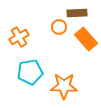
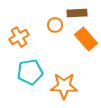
orange circle: moved 4 px left, 2 px up
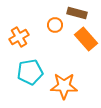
brown rectangle: rotated 18 degrees clockwise
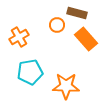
orange circle: moved 2 px right
orange star: moved 2 px right
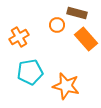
orange star: rotated 12 degrees clockwise
